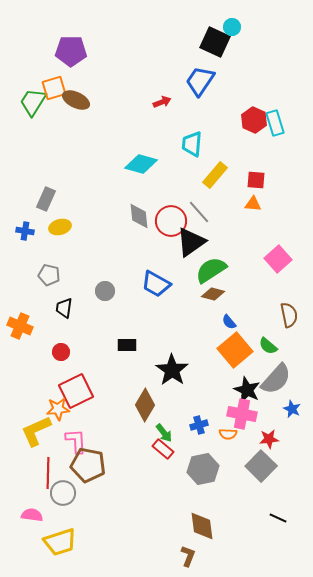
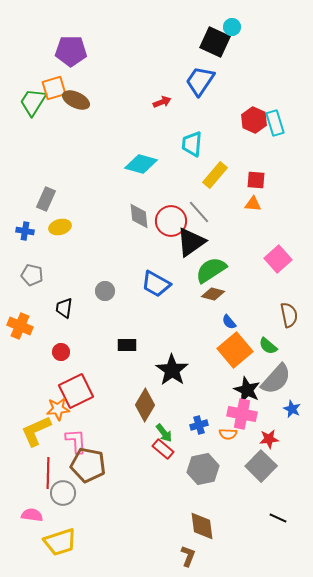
gray pentagon at (49, 275): moved 17 px left
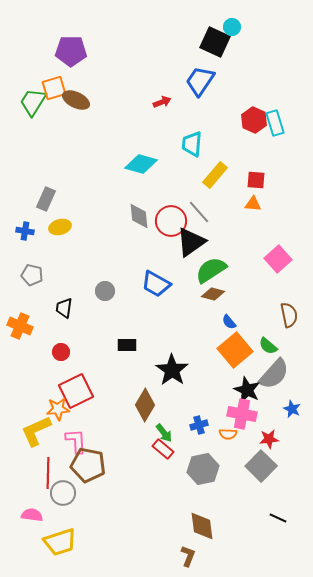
gray semicircle at (276, 379): moved 2 px left, 5 px up
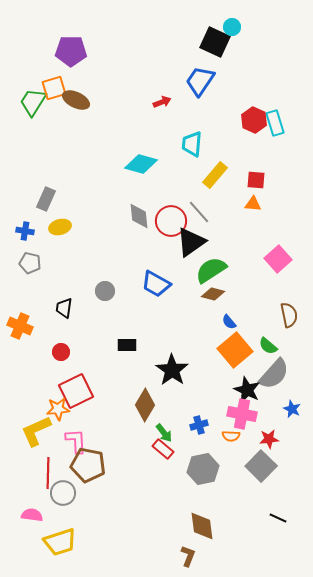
gray pentagon at (32, 275): moved 2 px left, 12 px up
orange semicircle at (228, 434): moved 3 px right, 2 px down
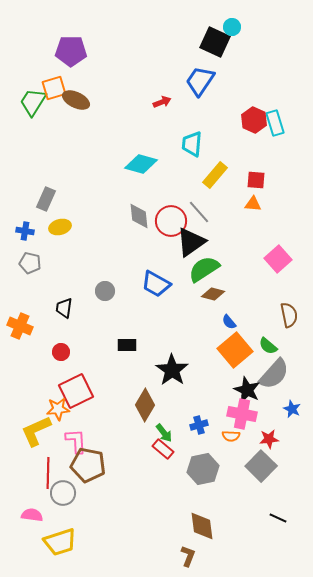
green semicircle at (211, 270): moved 7 px left, 1 px up
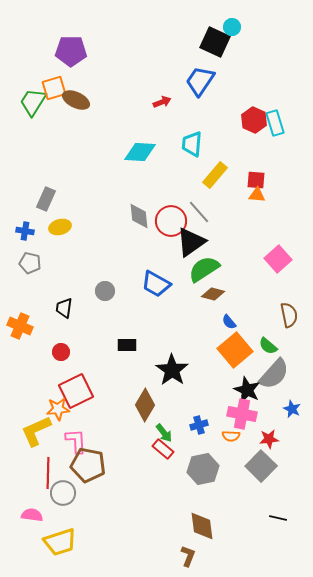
cyan diamond at (141, 164): moved 1 px left, 12 px up; rotated 12 degrees counterclockwise
orange triangle at (253, 204): moved 4 px right, 9 px up
black line at (278, 518): rotated 12 degrees counterclockwise
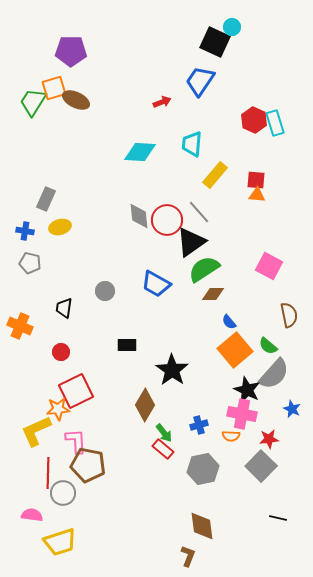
red circle at (171, 221): moved 4 px left, 1 px up
pink square at (278, 259): moved 9 px left, 7 px down; rotated 20 degrees counterclockwise
brown diamond at (213, 294): rotated 15 degrees counterclockwise
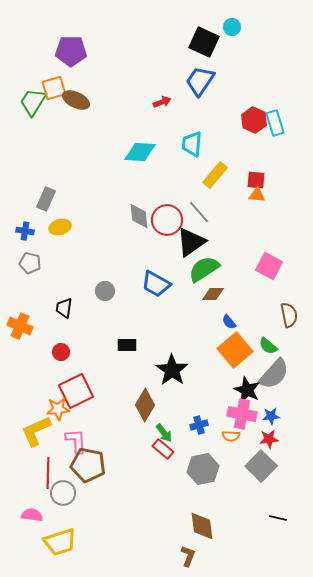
black square at (215, 42): moved 11 px left
blue star at (292, 409): moved 21 px left, 7 px down; rotated 30 degrees counterclockwise
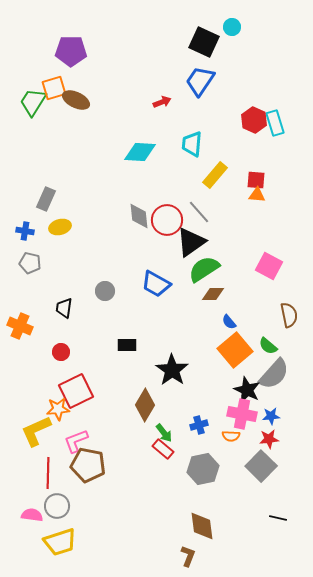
pink L-shape at (76, 441): rotated 108 degrees counterclockwise
gray circle at (63, 493): moved 6 px left, 13 px down
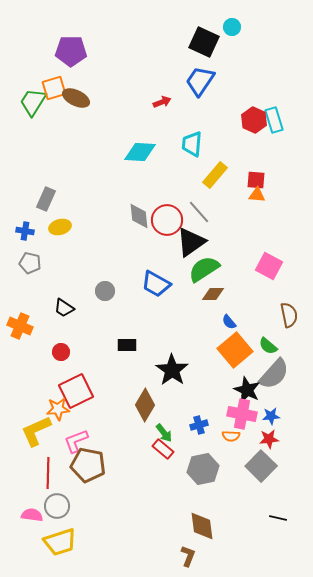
brown ellipse at (76, 100): moved 2 px up
cyan rectangle at (275, 123): moved 1 px left, 3 px up
black trapezoid at (64, 308): rotated 65 degrees counterclockwise
